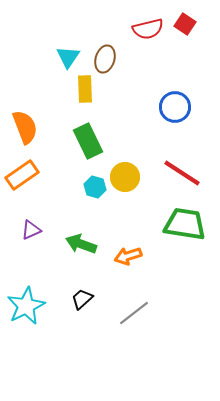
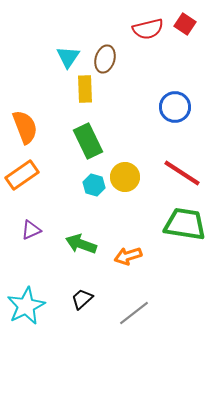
cyan hexagon: moved 1 px left, 2 px up
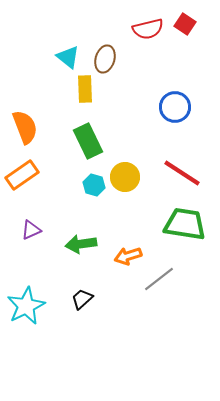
cyan triangle: rotated 25 degrees counterclockwise
green arrow: rotated 28 degrees counterclockwise
gray line: moved 25 px right, 34 px up
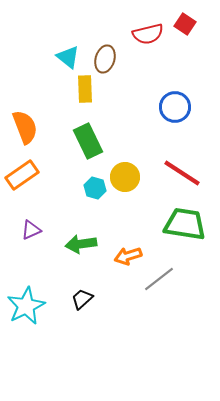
red semicircle: moved 5 px down
cyan hexagon: moved 1 px right, 3 px down
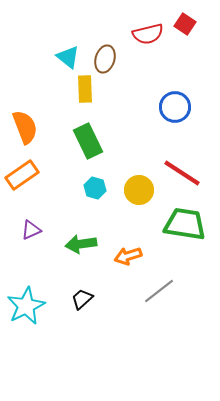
yellow circle: moved 14 px right, 13 px down
gray line: moved 12 px down
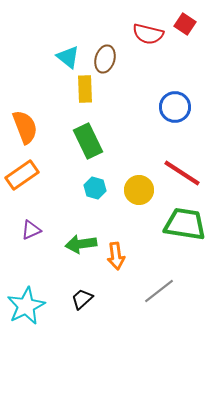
red semicircle: rotated 28 degrees clockwise
orange arrow: moved 12 px left; rotated 80 degrees counterclockwise
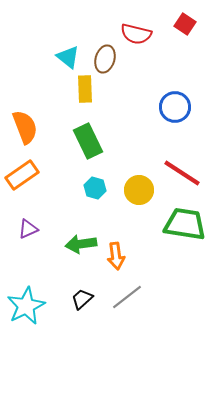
red semicircle: moved 12 px left
purple triangle: moved 3 px left, 1 px up
gray line: moved 32 px left, 6 px down
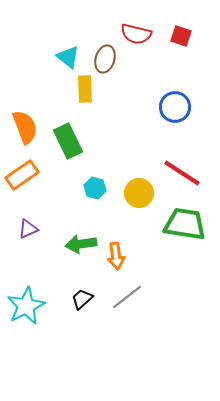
red square: moved 4 px left, 12 px down; rotated 15 degrees counterclockwise
green rectangle: moved 20 px left
yellow circle: moved 3 px down
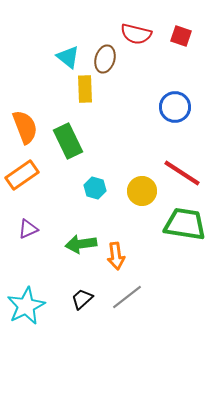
yellow circle: moved 3 px right, 2 px up
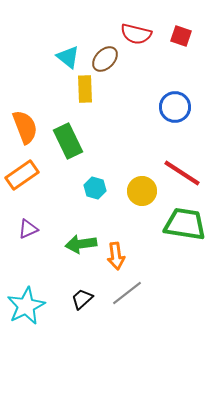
brown ellipse: rotated 28 degrees clockwise
gray line: moved 4 px up
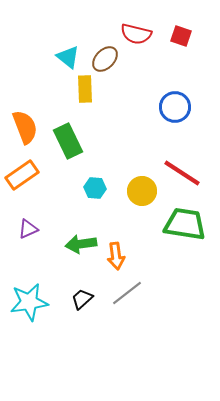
cyan hexagon: rotated 10 degrees counterclockwise
cyan star: moved 3 px right, 4 px up; rotated 18 degrees clockwise
